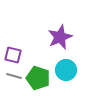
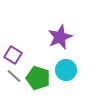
purple square: rotated 18 degrees clockwise
gray line: rotated 28 degrees clockwise
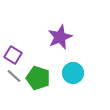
cyan circle: moved 7 px right, 3 px down
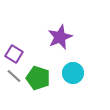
purple square: moved 1 px right, 1 px up
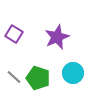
purple star: moved 3 px left
purple square: moved 20 px up
gray line: moved 1 px down
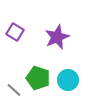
purple square: moved 1 px right, 2 px up
cyan circle: moved 5 px left, 7 px down
gray line: moved 13 px down
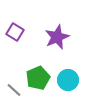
green pentagon: rotated 30 degrees clockwise
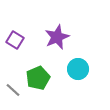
purple square: moved 8 px down
cyan circle: moved 10 px right, 11 px up
gray line: moved 1 px left
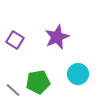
cyan circle: moved 5 px down
green pentagon: moved 4 px down; rotated 15 degrees clockwise
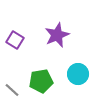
purple star: moved 2 px up
green pentagon: moved 3 px right, 1 px up
gray line: moved 1 px left
